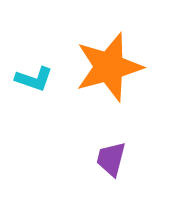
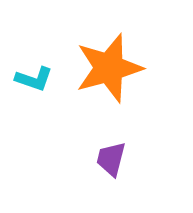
orange star: moved 1 px down
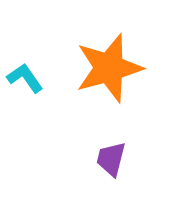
cyan L-shape: moved 9 px left, 1 px up; rotated 144 degrees counterclockwise
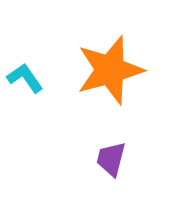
orange star: moved 1 px right, 2 px down
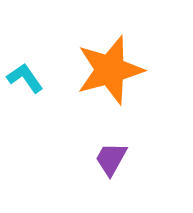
purple trapezoid: rotated 15 degrees clockwise
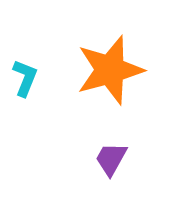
cyan L-shape: rotated 57 degrees clockwise
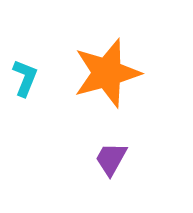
orange star: moved 3 px left, 3 px down
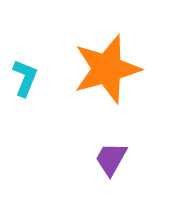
orange star: moved 4 px up
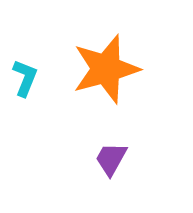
orange star: moved 1 px left
